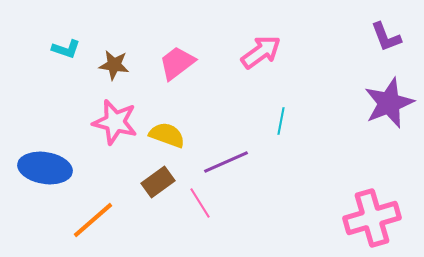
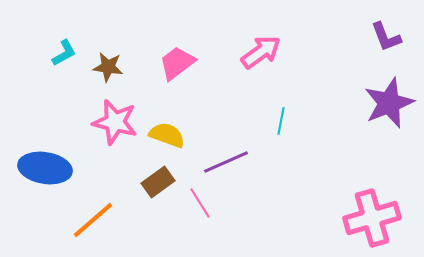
cyan L-shape: moved 2 px left, 4 px down; rotated 48 degrees counterclockwise
brown star: moved 6 px left, 2 px down
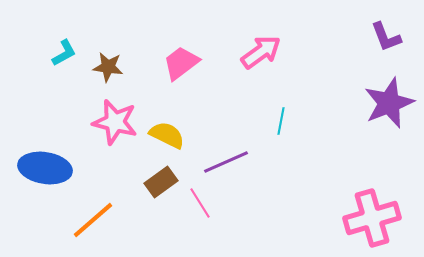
pink trapezoid: moved 4 px right
yellow semicircle: rotated 6 degrees clockwise
brown rectangle: moved 3 px right
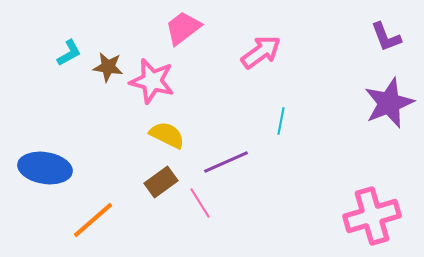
cyan L-shape: moved 5 px right
pink trapezoid: moved 2 px right, 35 px up
pink star: moved 37 px right, 41 px up
pink cross: moved 2 px up
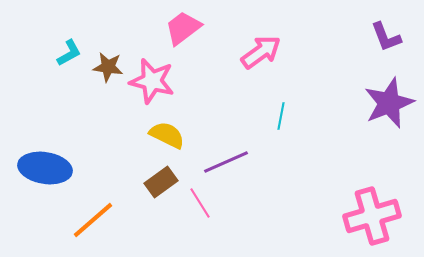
cyan line: moved 5 px up
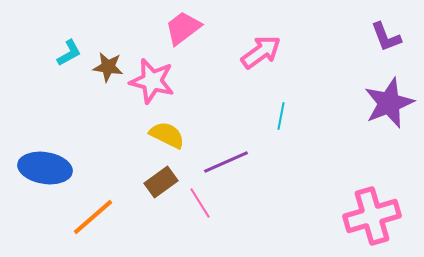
orange line: moved 3 px up
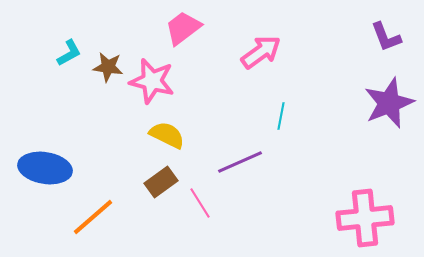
purple line: moved 14 px right
pink cross: moved 7 px left, 2 px down; rotated 10 degrees clockwise
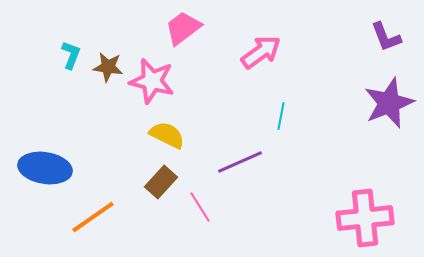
cyan L-shape: moved 2 px right, 2 px down; rotated 40 degrees counterclockwise
brown rectangle: rotated 12 degrees counterclockwise
pink line: moved 4 px down
orange line: rotated 6 degrees clockwise
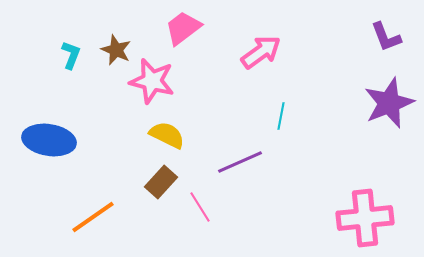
brown star: moved 8 px right, 17 px up; rotated 16 degrees clockwise
blue ellipse: moved 4 px right, 28 px up
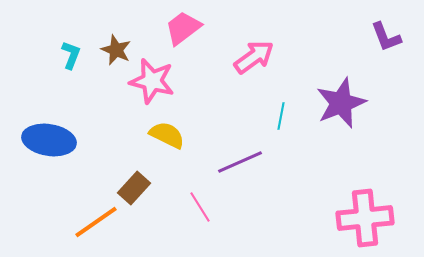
pink arrow: moved 7 px left, 5 px down
purple star: moved 48 px left
brown rectangle: moved 27 px left, 6 px down
orange line: moved 3 px right, 5 px down
